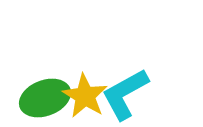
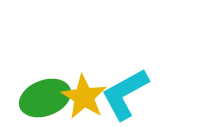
yellow star: moved 1 px left, 1 px down
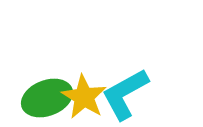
green ellipse: moved 2 px right
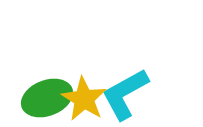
yellow star: moved 2 px down
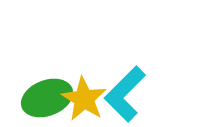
cyan L-shape: rotated 16 degrees counterclockwise
